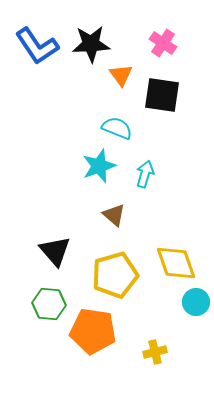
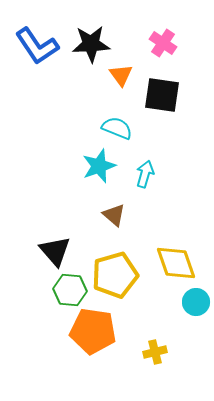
green hexagon: moved 21 px right, 14 px up
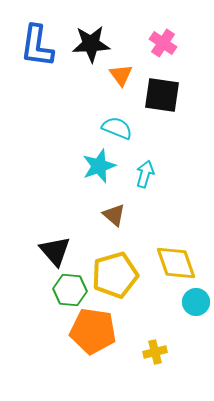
blue L-shape: rotated 42 degrees clockwise
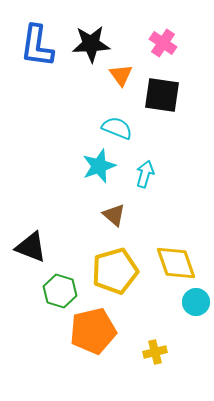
black triangle: moved 24 px left, 4 px up; rotated 28 degrees counterclockwise
yellow pentagon: moved 4 px up
green hexagon: moved 10 px left, 1 px down; rotated 12 degrees clockwise
orange pentagon: rotated 21 degrees counterclockwise
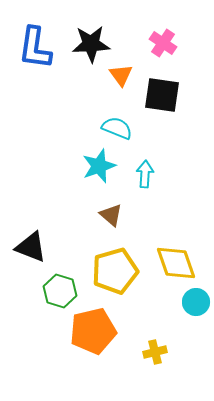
blue L-shape: moved 2 px left, 2 px down
cyan arrow: rotated 12 degrees counterclockwise
brown triangle: moved 3 px left
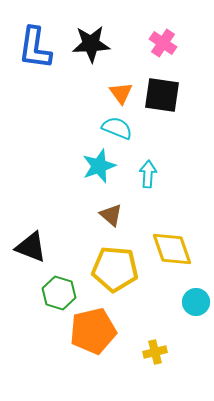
orange triangle: moved 18 px down
cyan arrow: moved 3 px right
yellow diamond: moved 4 px left, 14 px up
yellow pentagon: moved 2 px up; rotated 21 degrees clockwise
green hexagon: moved 1 px left, 2 px down
